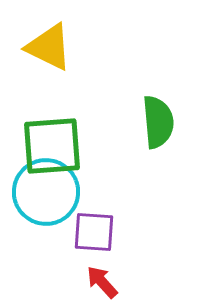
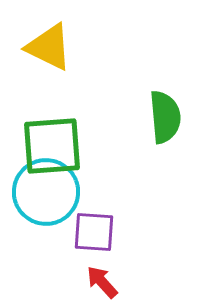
green semicircle: moved 7 px right, 5 px up
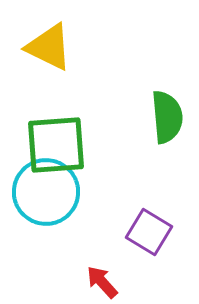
green semicircle: moved 2 px right
green square: moved 4 px right, 1 px up
purple square: moved 55 px right; rotated 27 degrees clockwise
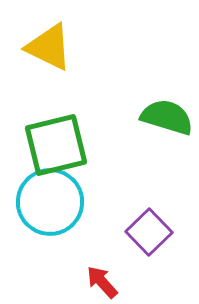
green semicircle: rotated 68 degrees counterclockwise
green square: rotated 10 degrees counterclockwise
cyan circle: moved 4 px right, 10 px down
purple square: rotated 15 degrees clockwise
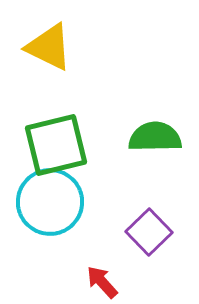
green semicircle: moved 12 px left, 20 px down; rotated 18 degrees counterclockwise
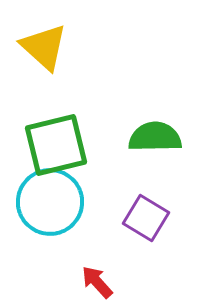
yellow triangle: moved 5 px left; rotated 16 degrees clockwise
purple square: moved 3 px left, 14 px up; rotated 15 degrees counterclockwise
red arrow: moved 5 px left
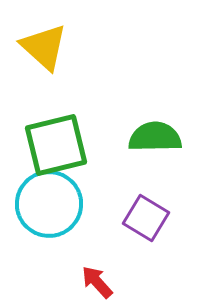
cyan circle: moved 1 px left, 2 px down
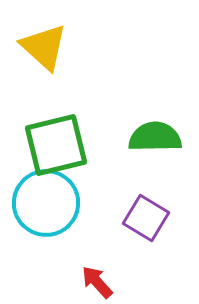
cyan circle: moved 3 px left, 1 px up
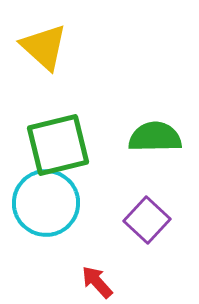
green square: moved 2 px right
purple square: moved 1 px right, 2 px down; rotated 12 degrees clockwise
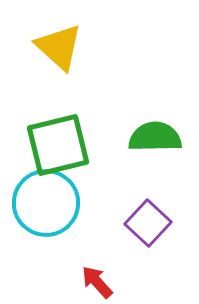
yellow triangle: moved 15 px right
purple square: moved 1 px right, 3 px down
